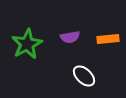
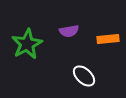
purple semicircle: moved 1 px left, 6 px up
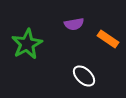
purple semicircle: moved 5 px right, 7 px up
orange rectangle: rotated 40 degrees clockwise
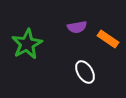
purple semicircle: moved 3 px right, 3 px down
white ellipse: moved 1 px right, 4 px up; rotated 15 degrees clockwise
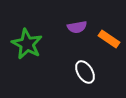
orange rectangle: moved 1 px right
green star: rotated 16 degrees counterclockwise
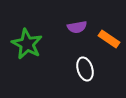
white ellipse: moved 3 px up; rotated 15 degrees clockwise
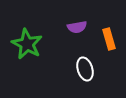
orange rectangle: rotated 40 degrees clockwise
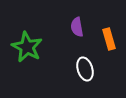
purple semicircle: rotated 90 degrees clockwise
green star: moved 3 px down
